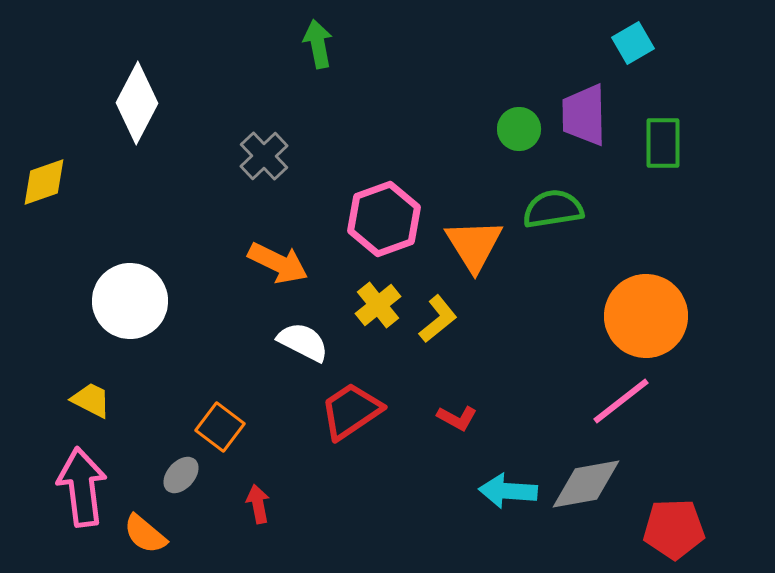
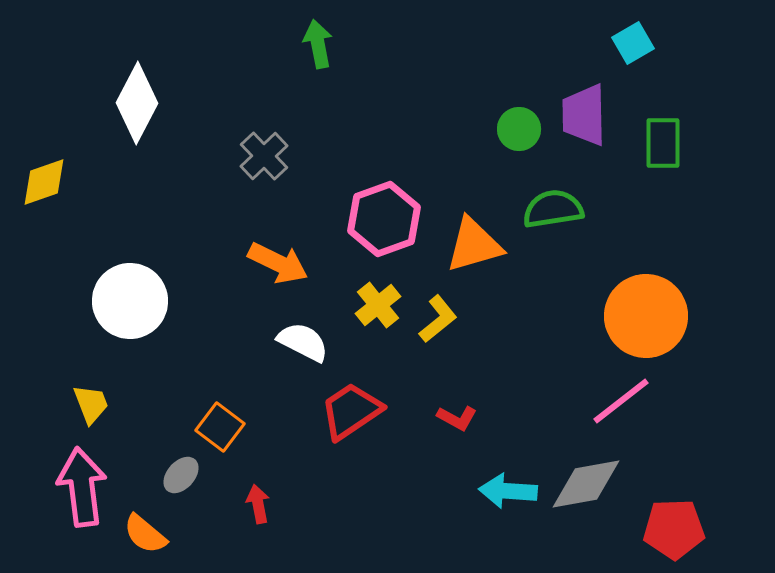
orange triangle: rotated 46 degrees clockwise
yellow trapezoid: moved 4 px down; rotated 42 degrees clockwise
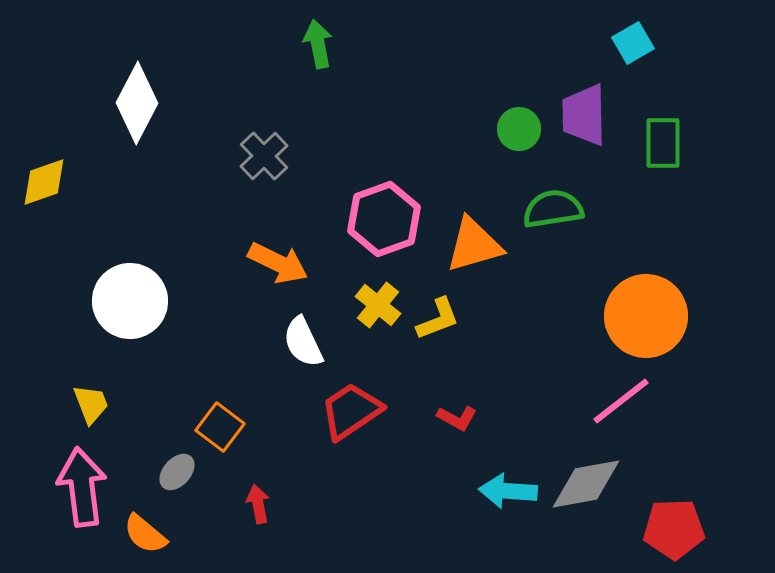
yellow cross: rotated 12 degrees counterclockwise
yellow L-shape: rotated 18 degrees clockwise
white semicircle: rotated 142 degrees counterclockwise
gray ellipse: moved 4 px left, 3 px up
